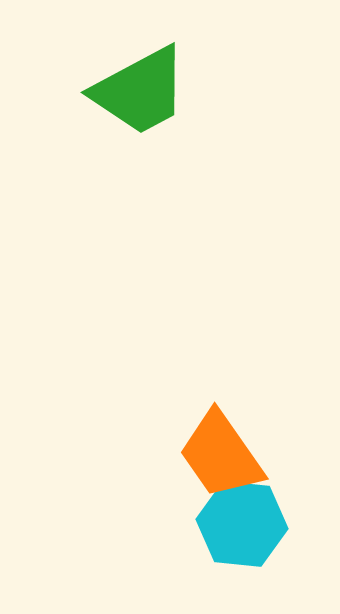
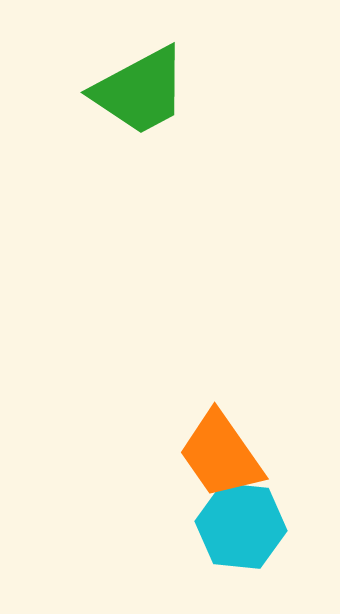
cyan hexagon: moved 1 px left, 2 px down
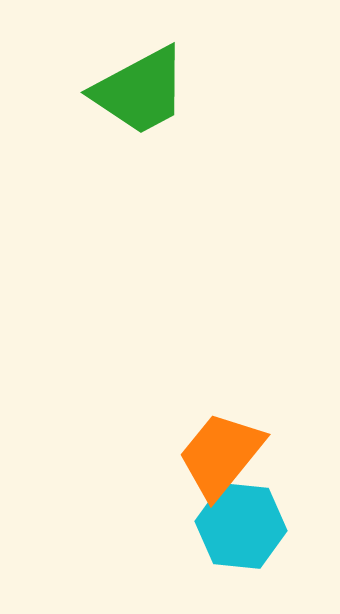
orange trapezoid: rotated 74 degrees clockwise
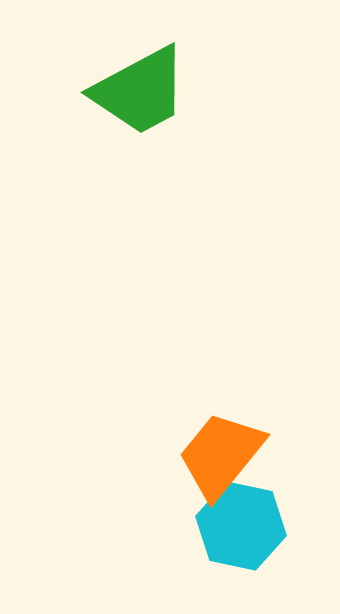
cyan hexagon: rotated 6 degrees clockwise
